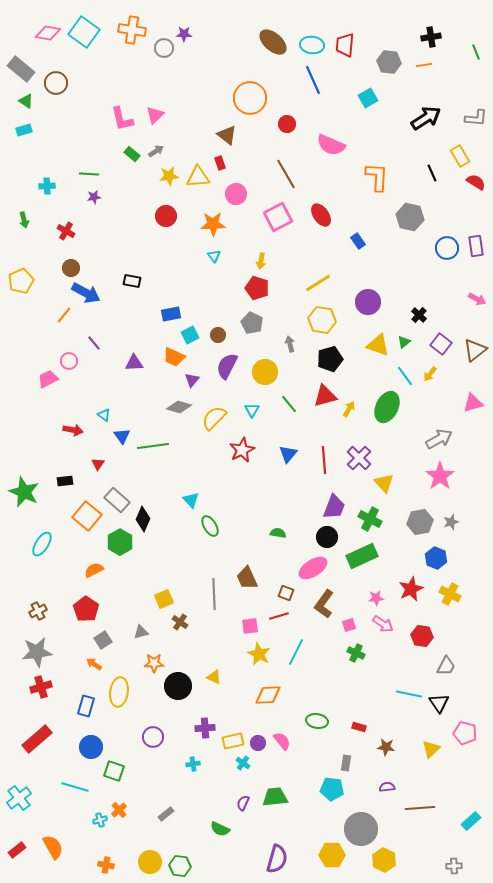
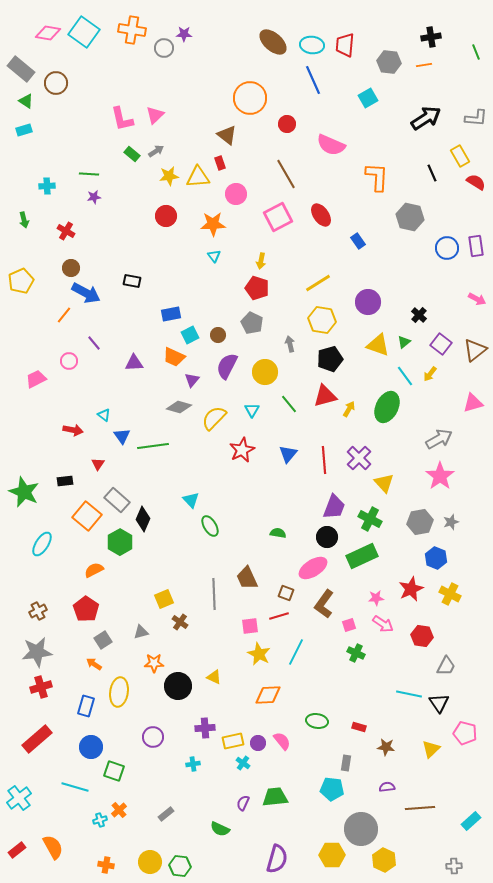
pink trapezoid at (48, 379): moved 12 px left
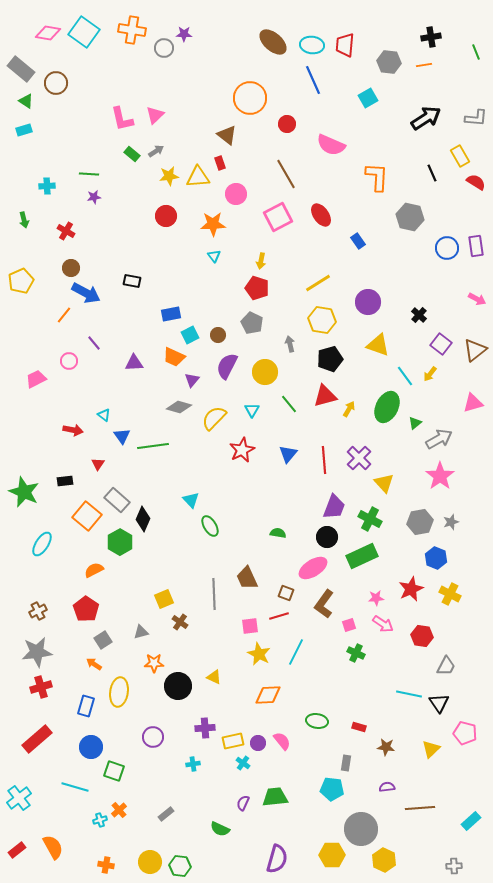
green triangle at (404, 342): moved 11 px right, 81 px down
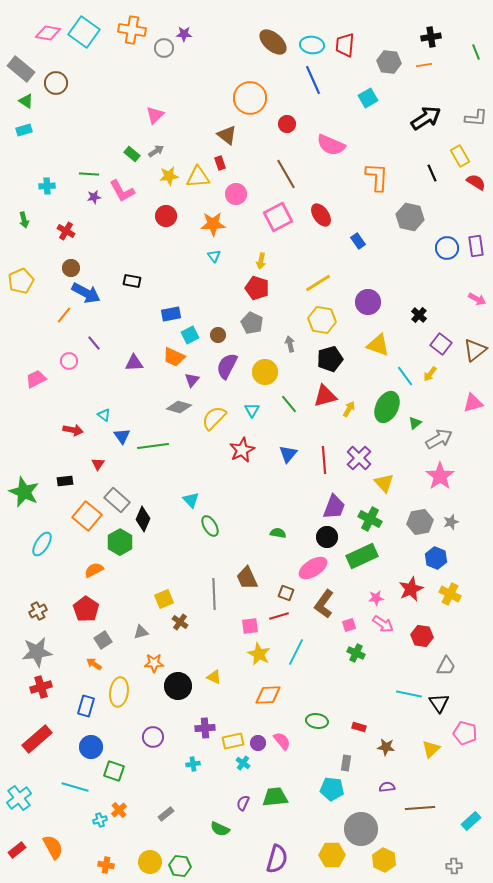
pink L-shape at (122, 119): moved 72 px down; rotated 16 degrees counterclockwise
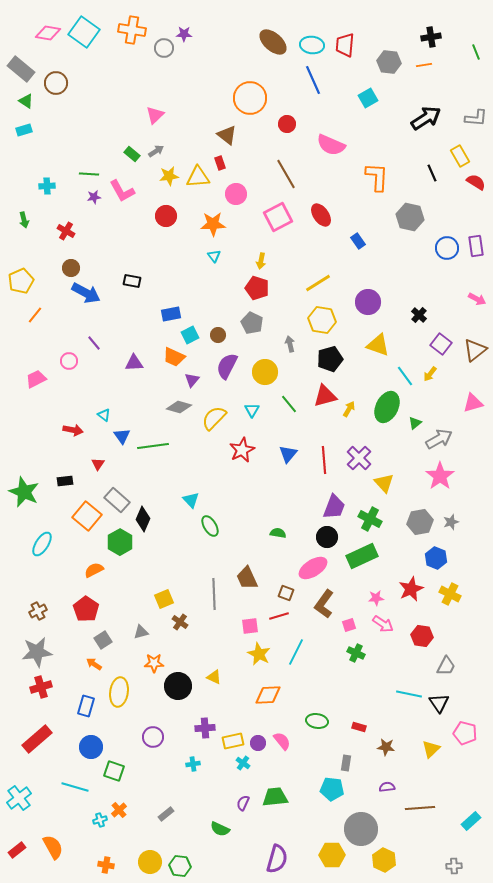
orange line at (64, 315): moved 29 px left
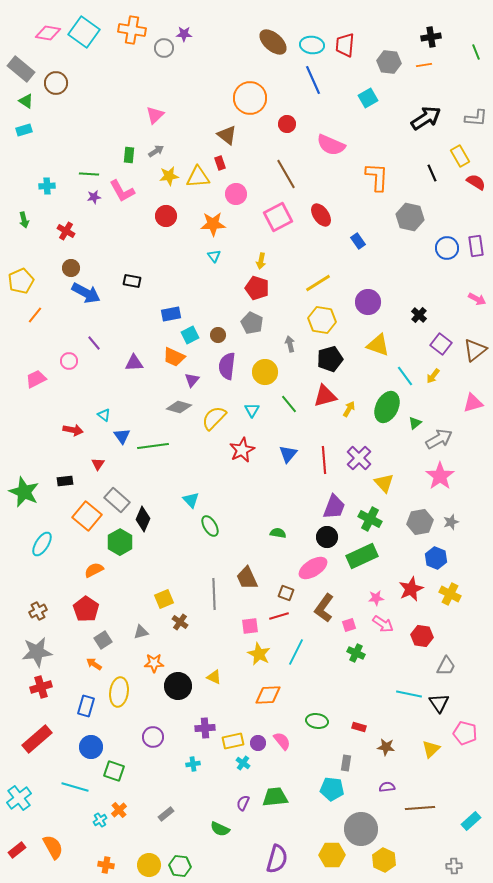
green rectangle at (132, 154): moved 3 px left, 1 px down; rotated 56 degrees clockwise
purple semicircle at (227, 366): rotated 20 degrees counterclockwise
yellow arrow at (430, 374): moved 3 px right, 2 px down
brown L-shape at (324, 604): moved 4 px down
cyan cross at (100, 820): rotated 16 degrees counterclockwise
yellow circle at (150, 862): moved 1 px left, 3 px down
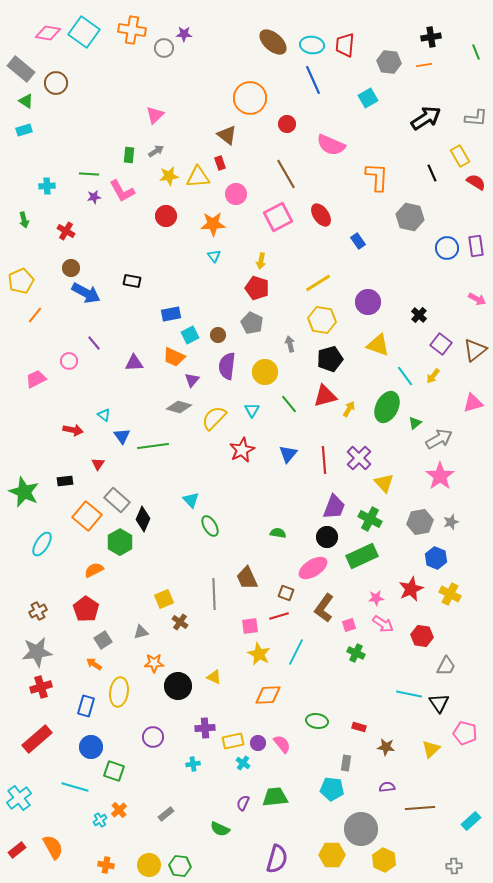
pink semicircle at (282, 741): moved 3 px down
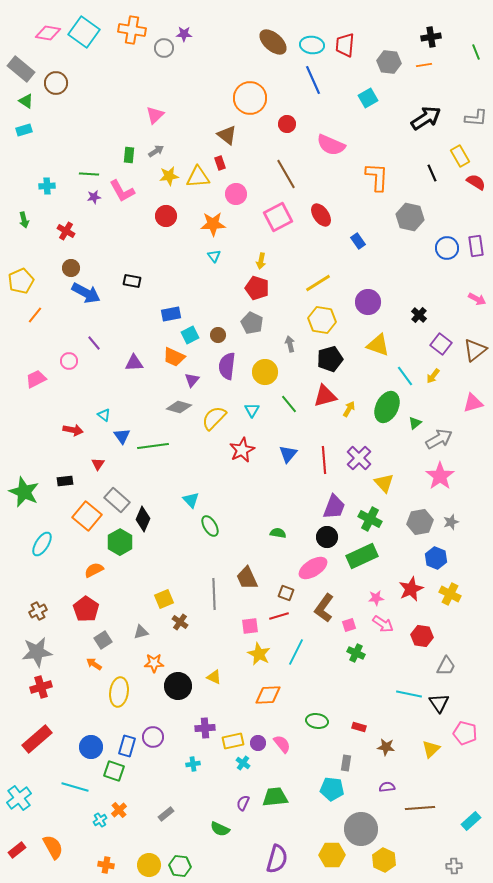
blue rectangle at (86, 706): moved 41 px right, 40 px down
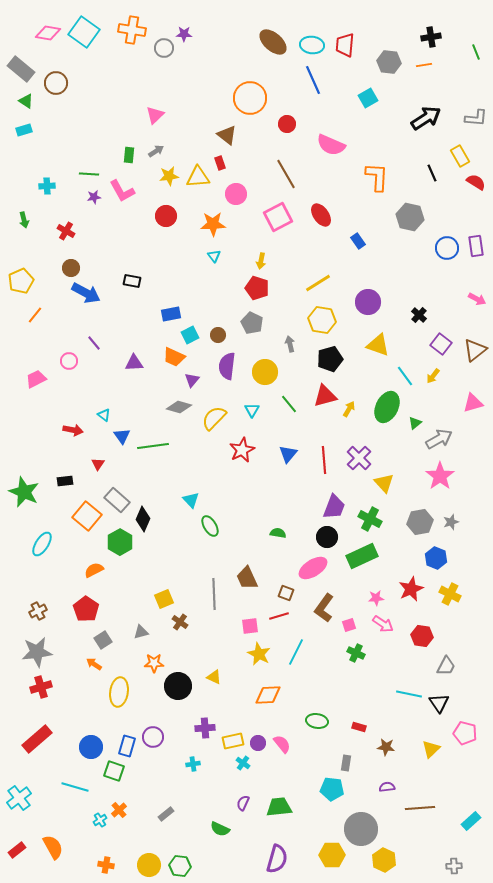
green trapezoid at (275, 797): moved 4 px right, 10 px down
